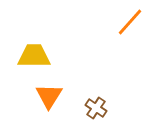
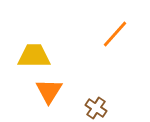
orange line: moved 15 px left, 12 px down
orange triangle: moved 5 px up
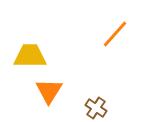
yellow trapezoid: moved 4 px left
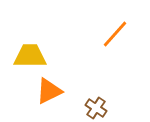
orange triangle: rotated 32 degrees clockwise
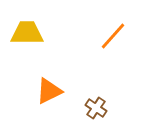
orange line: moved 2 px left, 2 px down
yellow trapezoid: moved 3 px left, 23 px up
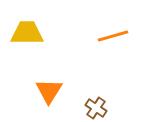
orange line: rotated 32 degrees clockwise
orange triangle: rotated 32 degrees counterclockwise
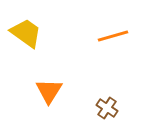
yellow trapezoid: moved 1 px left; rotated 36 degrees clockwise
brown cross: moved 11 px right
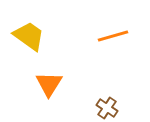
yellow trapezoid: moved 3 px right, 3 px down
orange triangle: moved 7 px up
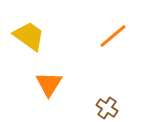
orange line: rotated 24 degrees counterclockwise
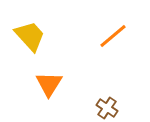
yellow trapezoid: moved 1 px right; rotated 12 degrees clockwise
